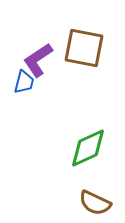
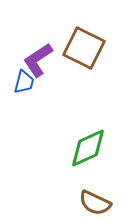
brown square: rotated 15 degrees clockwise
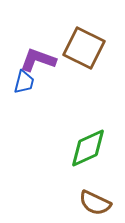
purple L-shape: rotated 54 degrees clockwise
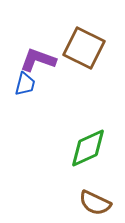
blue trapezoid: moved 1 px right, 2 px down
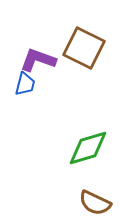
green diamond: rotated 9 degrees clockwise
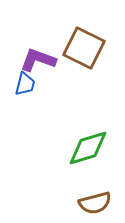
brown semicircle: rotated 40 degrees counterclockwise
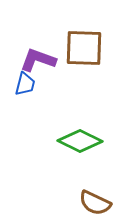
brown square: rotated 24 degrees counterclockwise
green diamond: moved 8 px left, 7 px up; rotated 42 degrees clockwise
brown semicircle: rotated 40 degrees clockwise
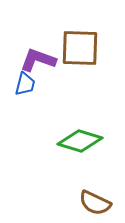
brown square: moved 4 px left
green diamond: rotated 9 degrees counterclockwise
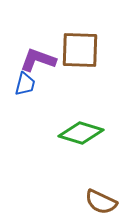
brown square: moved 2 px down
green diamond: moved 1 px right, 8 px up
brown semicircle: moved 6 px right, 1 px up
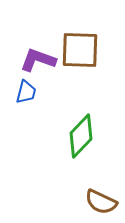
blue trapezoid: moved 1 px right, 8 px down
green diamond: moved 3 px down; rotated 63 degrees counterclockwise
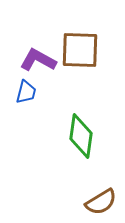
purple L-shape: rotated 9 degrees clockwise
green diamond: rotated 36 degrees counterclockwise
brown semicircle: rotated 56 degrees counterclockwise
